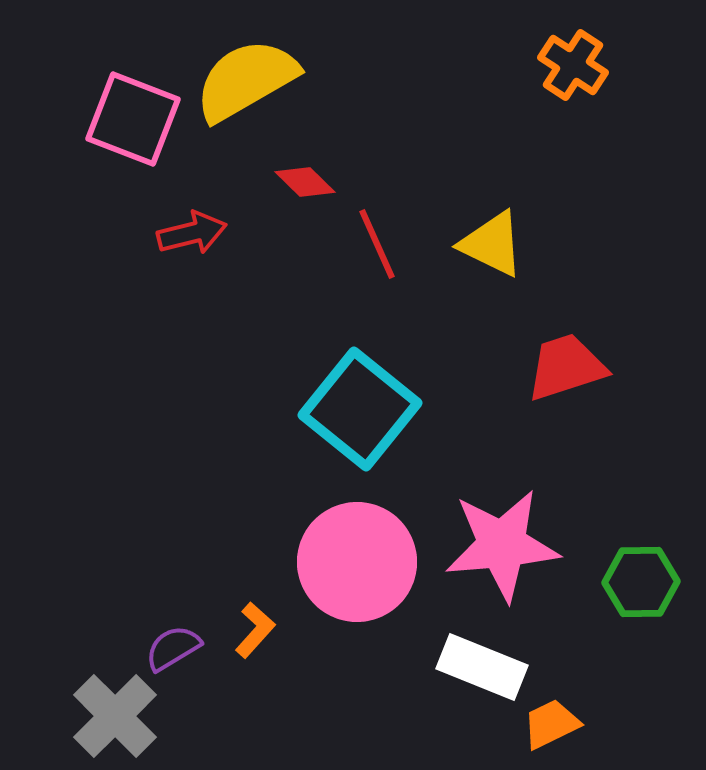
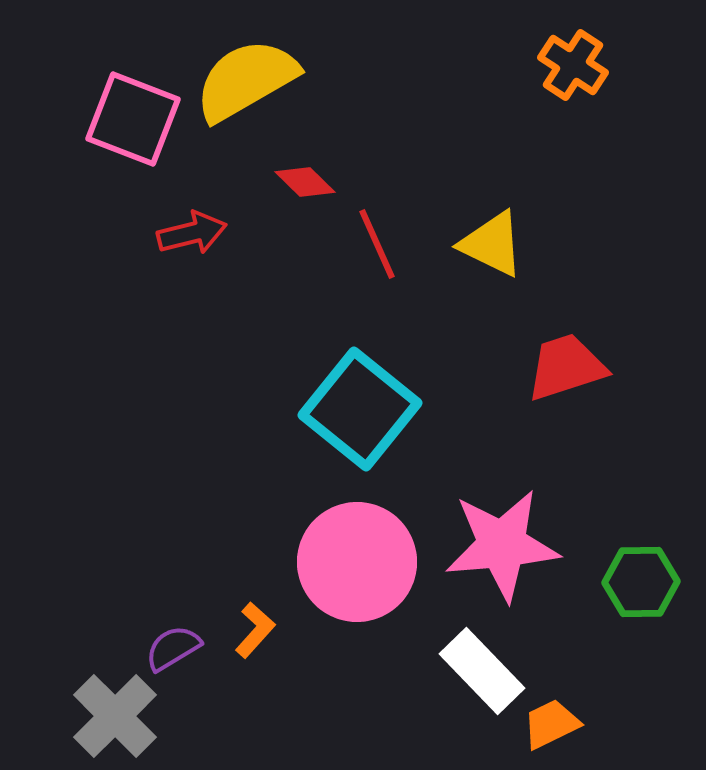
white rectangle: moved 4 px down; rotated 24 degrees clockwise
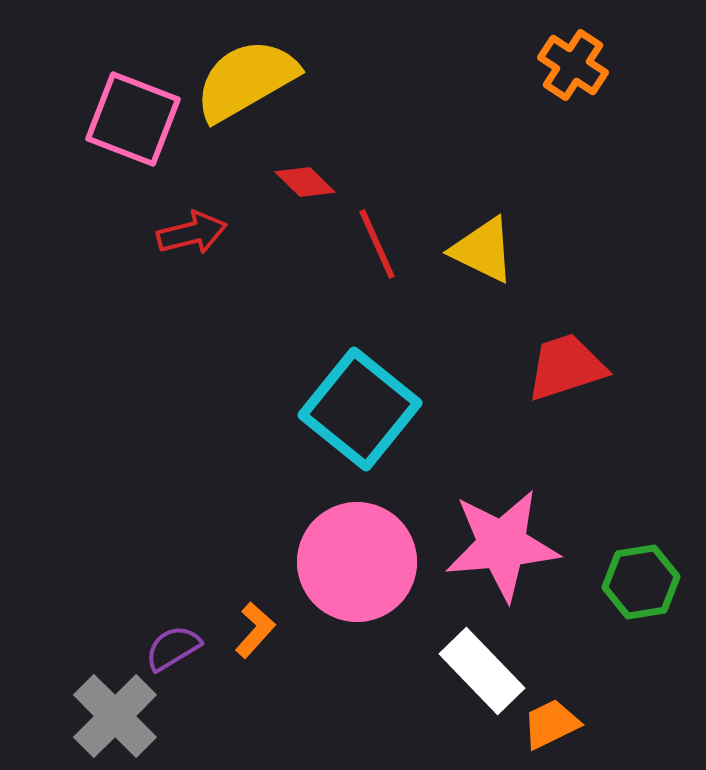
yellow triangle: moved 9 px left, 6 px down
green hexagon: rotated 8 degrees counterclockwise
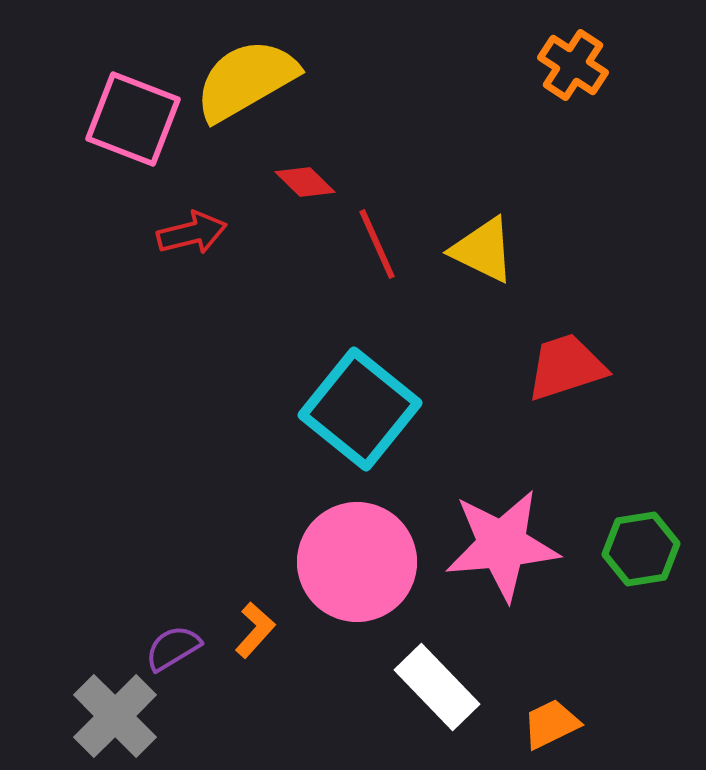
green hexagon: moved 33 px up
white rectangle: moved 45 px left, 16 px down
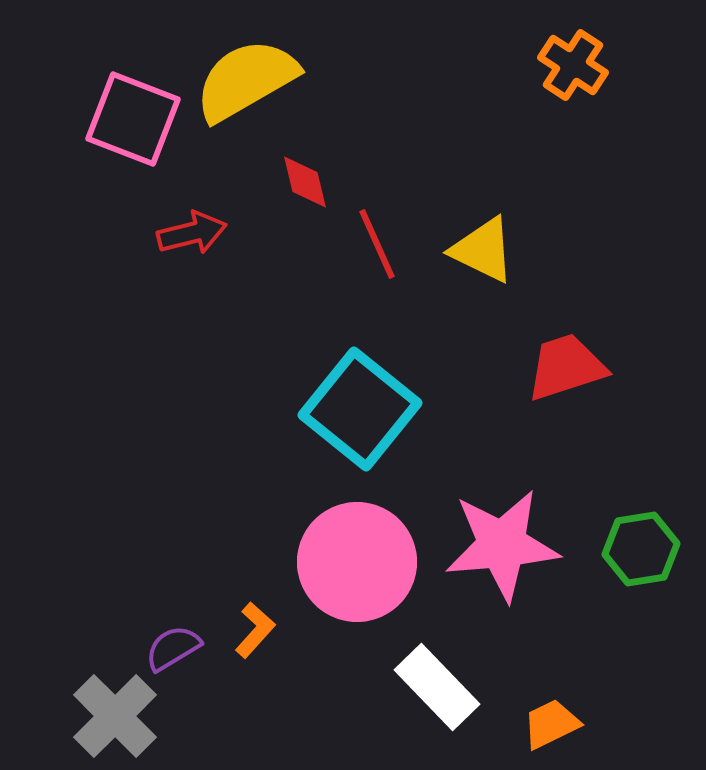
red diamond: rotated 32 degrees clockwise
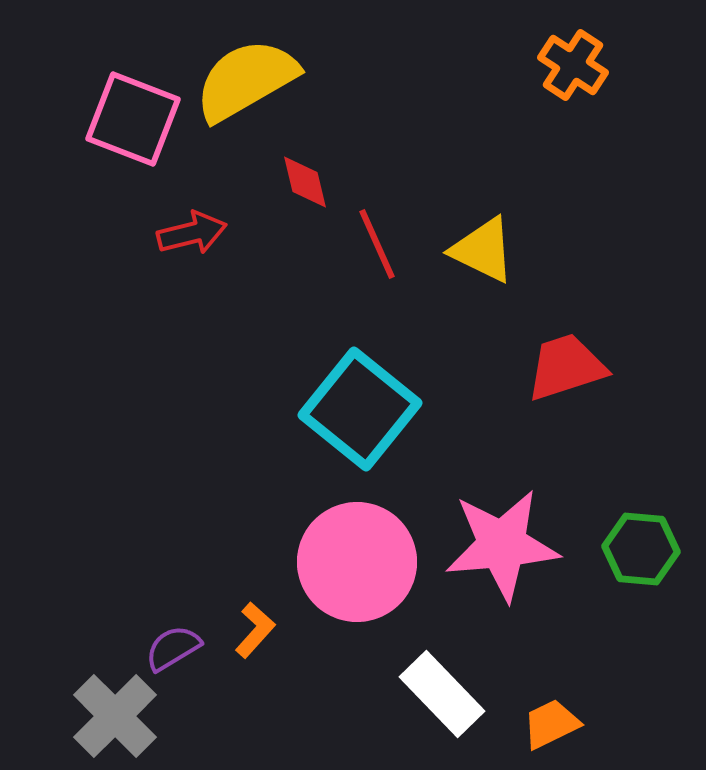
green hexagon: rotated 14 degrees clockwise
white rectangle: moved 5 px right, 7 px down
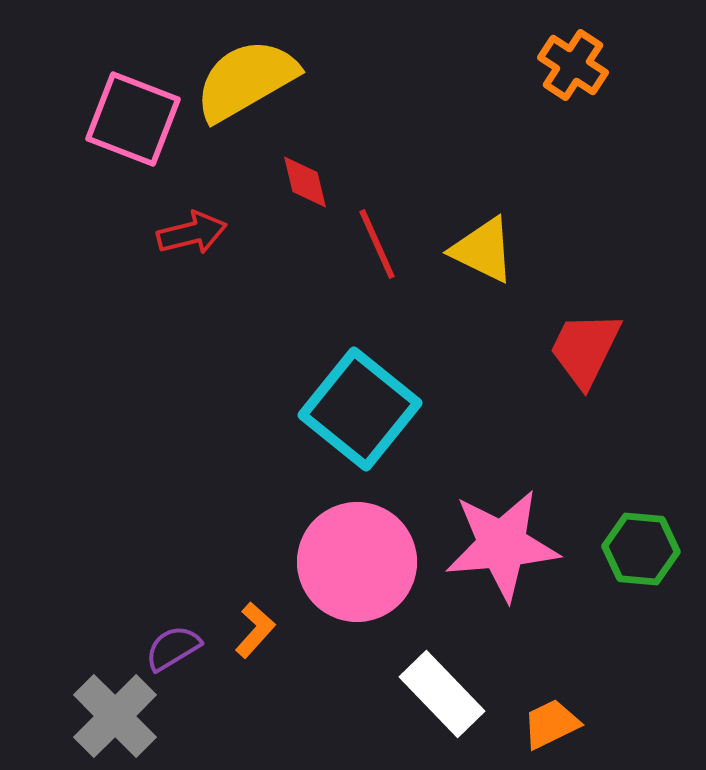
red trapezoid: moved 19 px right, 18 px up; rotated 46 degrees counterclockwise
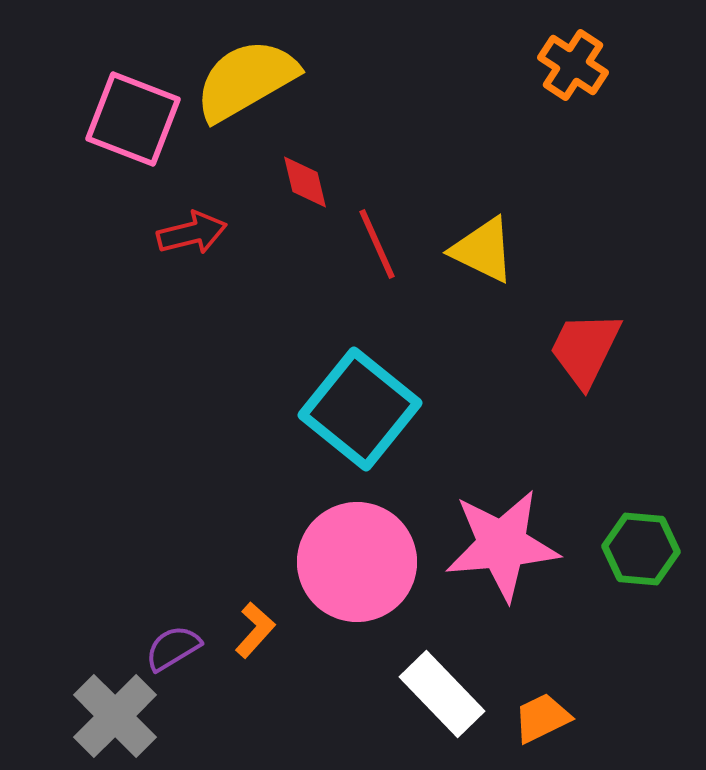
orange trapezoid: moved 9 px left, 6 px up
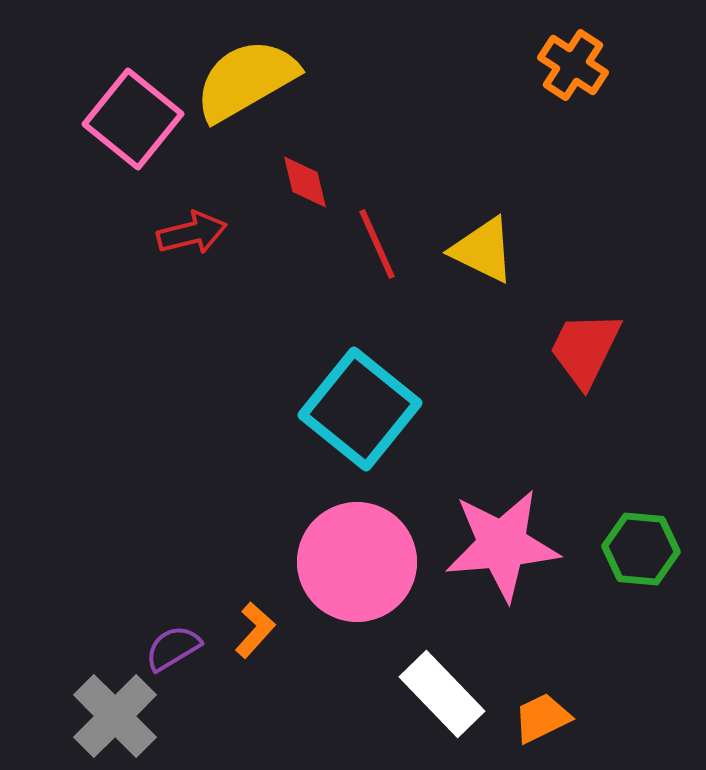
pink square: rotated 18 degrees clockwise
